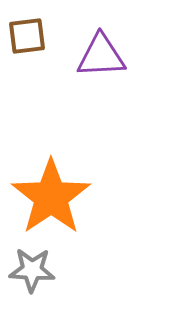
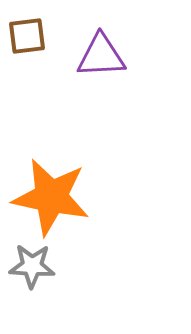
orange star: rotated 26 degrees counterclockwise
gray star: moved 4 px up
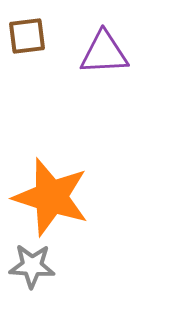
purple triangle: moved 3 px right, 3 px up
orange star: rotated 6 degrees clockwise
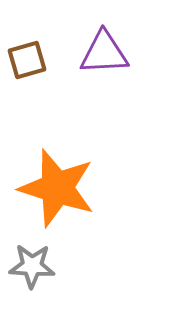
brown square: moved 24 px down; rotated 9 degrees counterclockwise
orange star: moved 6 px right, 9 px up
